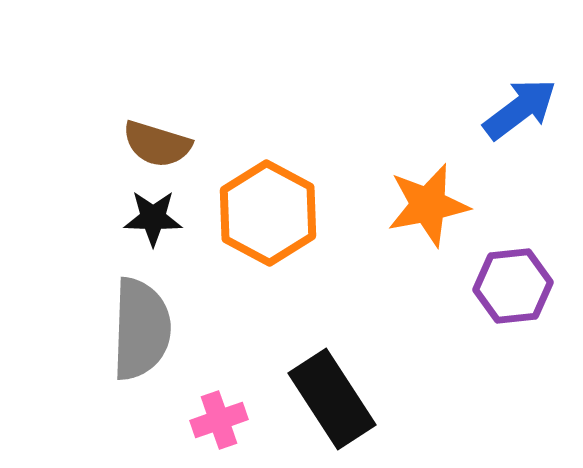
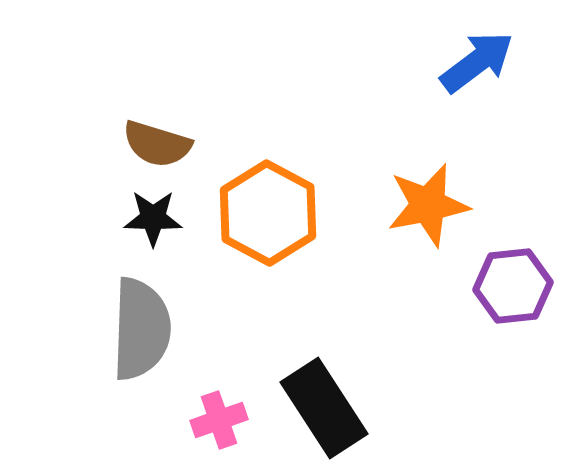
blue arrow: moved 43 px left, 47 px up
black rectangle: moved 8 px left, 9 px down
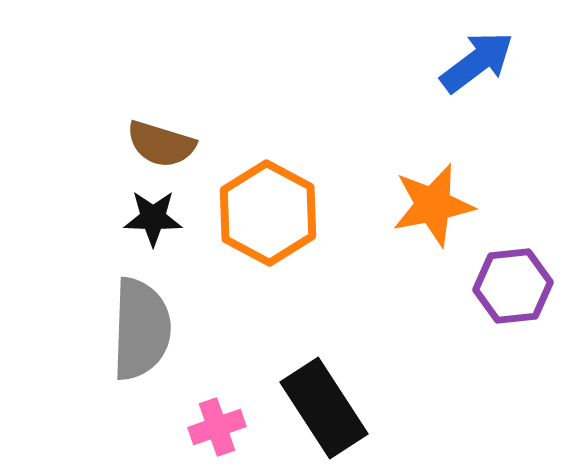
brown semicircle: moved 4 px right
orange star: moved 5 px right
pink cross: moved 2 px left, 7 px down
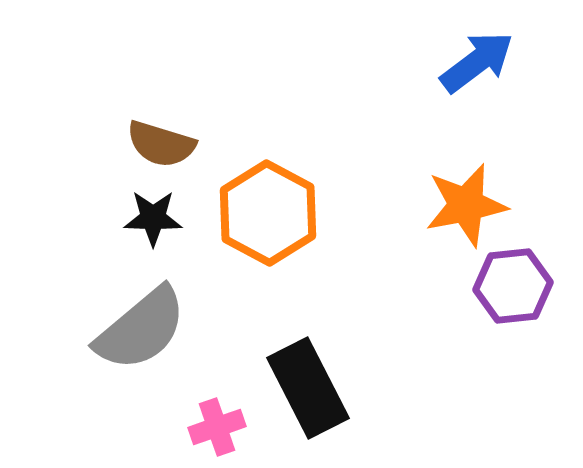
orange star: moved 33 px right
gray semicircle: rotated 48 degrees clockwise
black rectangle: moved 16 px left, 20 px up; rotated 6 degrees clockwise
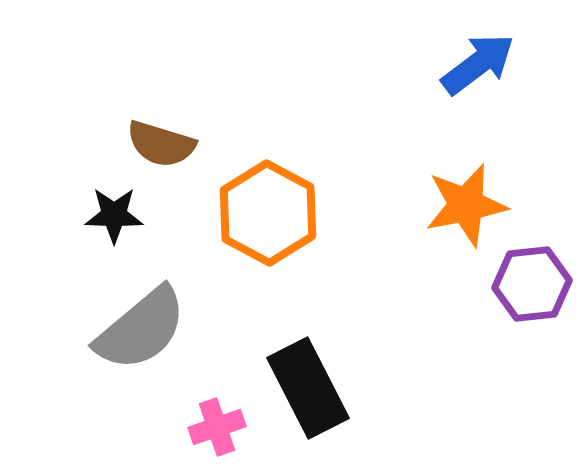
blue arrow: moved 1 px right, 2 px down
black star: moved 39 px left, 3 px up
purple hexagon: moved 19 px right, 2 px up
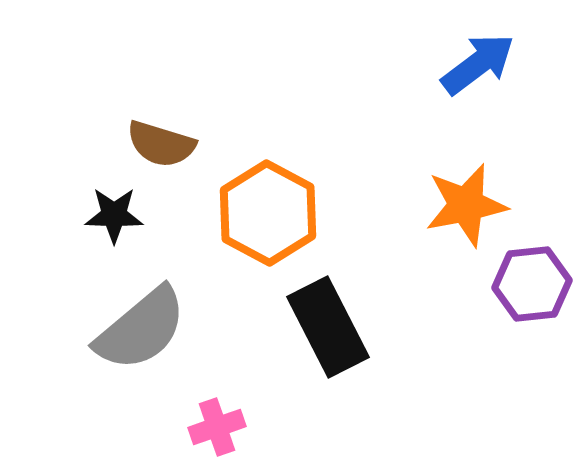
black rectangle: moved 20 px right, 61 px up
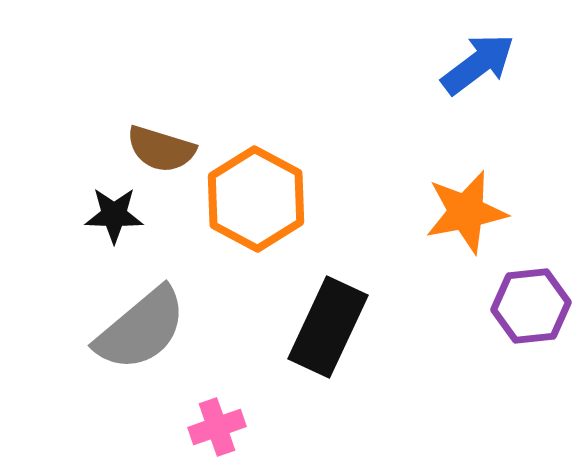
brown semicircle: moved 5 px down
orange star: moved 7 px down
orange hexagon: moved 12 px left, 14 px up
purple hexagon: moved 1 px left, 22 px down
black rectangle: rotated 52 degrees clockwise
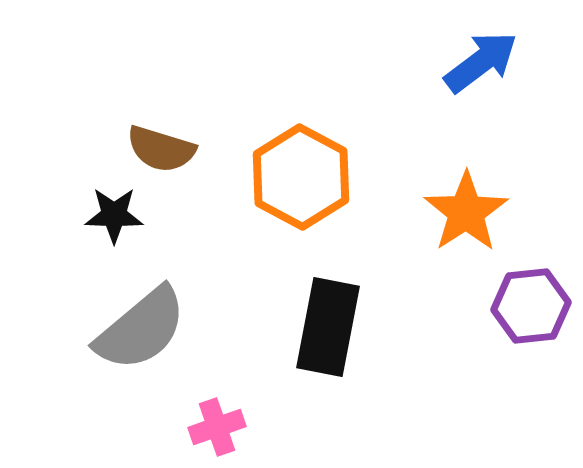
blue arrow: moved 3 px right, 2 px up
orange hexagon: moved 45 px right, 22 px up
orange star: rotated 22 degrees counterclockwise
black rectangle: rotated 14 degrees counterclockwise
